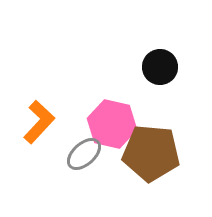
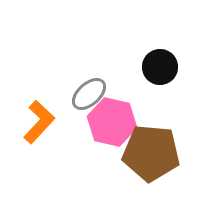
pink hexagon: moved 2 px up
gray ellipse: moved 5 px right, 60 px up
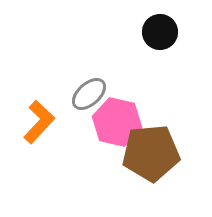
black circle: moved 35 px up
pink hexagon: moved 5 px right
brown pentagon: rotated 10 degrees counterclockwise
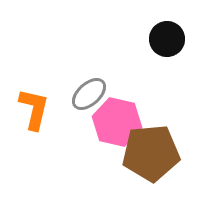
black circle: moved 7 px right, 7 px down
orange L-shape: moved 5 px left, 13 px up; rotated 30 degrees counterclockwise
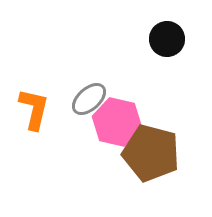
gray ellipse: moved 5 px down
brown pentagon: rotated 20 degrees clockwise
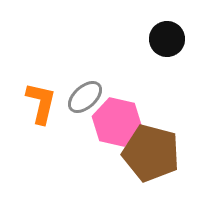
gray ellipse: moved 4 px left, 2 px up
orange L-shape: moved 7 px right, 6 px up
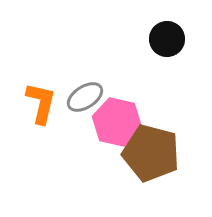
gray ellipse: rotated 9 degrees clockwise
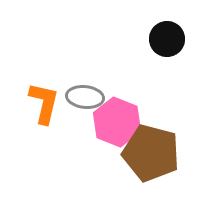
gray ellipse: rotated 39 degrees clockwise
orange L-shape: moved 3 px right
pink hexagon: rotated 9 degrees clockwise
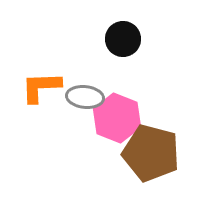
black circle: moved 44 px left
orange L-shape: moved 3 px left, 16 px up; rotated 105 degrees counterclockwise
pink hexagon: moved 4 px up
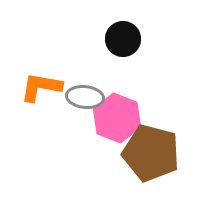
orange L-shape: rotated 12 degrees clockwise
